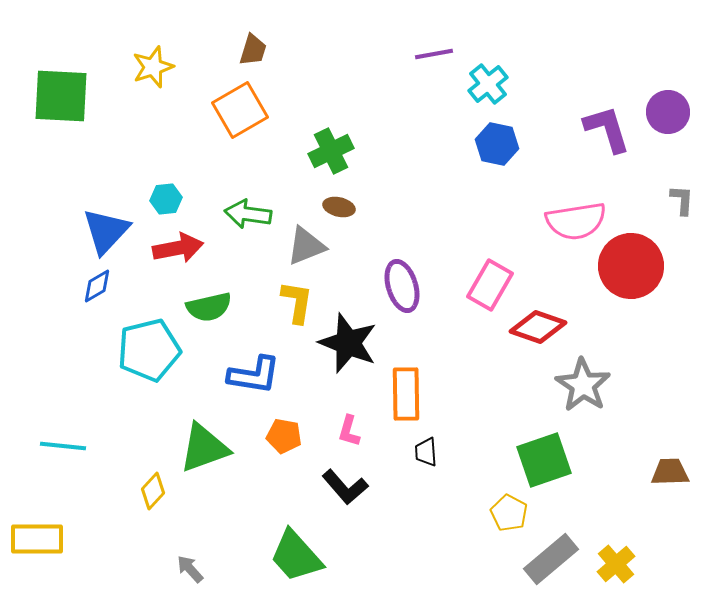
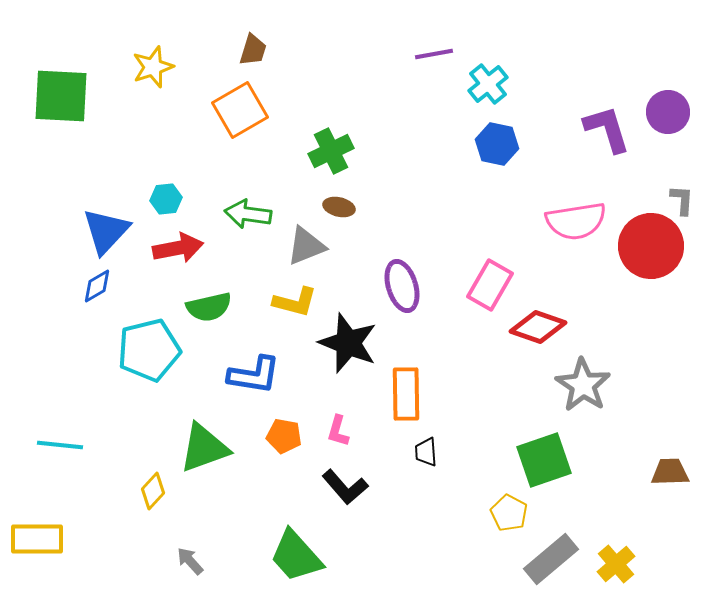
red circle at (631, 266): moved 20 px right, 20 px up
yellow L-shape at (297, 302): moved 2 px left; rotated 96 degrees clockwise
pink L-shape at (349, 431): moved 11 px left
cyan line at (63, 446): moved 3 px left, 1 px up
gray arrow at (190, 569): moved 8 px up
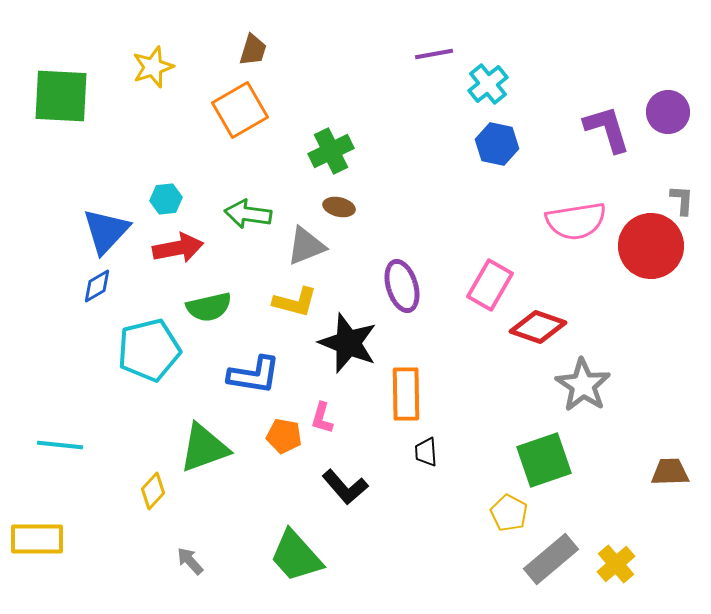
pink L-shape at (338, 431): moved 16 px left, 13 px up
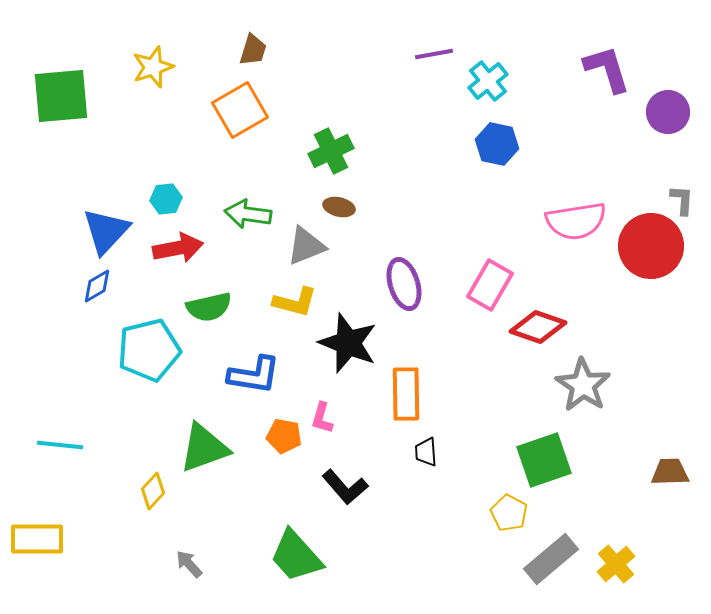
cyan cross at (488, 84): moved 3 px up
green square at (61, 96): rotated 8 degrees counterclockwise
purple L-shape at (607, 129): moved 60 px up
purple ellipse at (402, 286): moved 2 px right, 2 px up
gray arrow at (190, 561): moved 1 px left, 3 px down
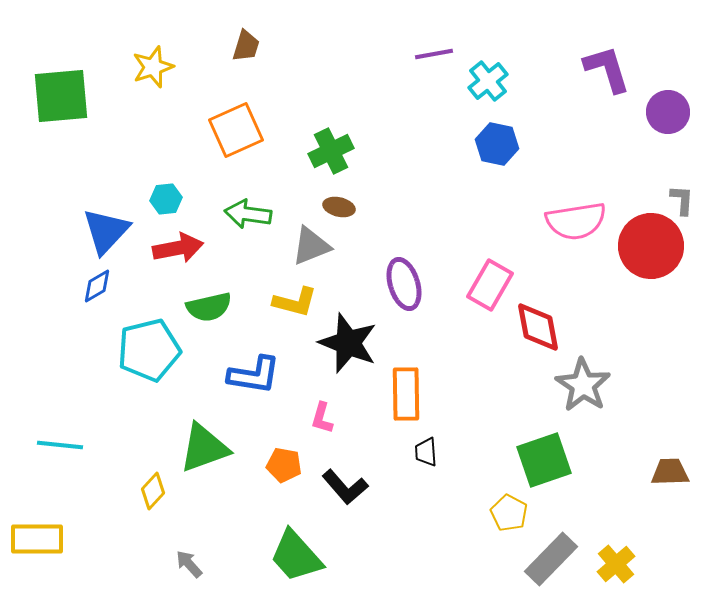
brown trapezoid at (253, 50): moved 7 px left, 4 px up
orange square at (240, 110): moved 4 px left, 20 px down; rotated 6 degrees clockwise
gray triangle at (306, 246): moved 5 px right
red diamond at (538, 327): rotated 60 degrees clockwise
orange pentagon at (284, 436): moved 29 px down
gray rectangle at (551, 559): rotated 6 degrees counterclockwise
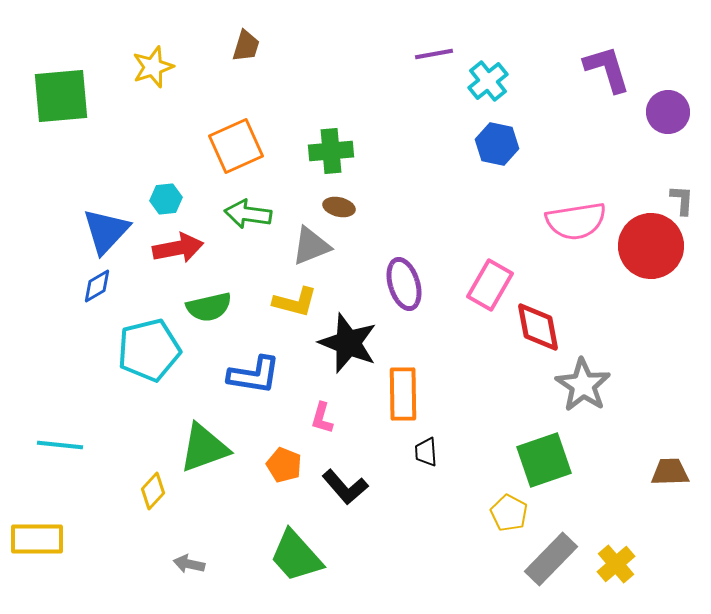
orange square at (236, 130): moved 16 px down
green cross at (331, 151): rotated 21 degrees clockwise
orange rectangle at (406, 394): moved 3 px left
orange pentagon at (284, 465): rotated 12 degrees clockwise
gray arrow at (189, 564): rotated 36 degrees counterclockwise
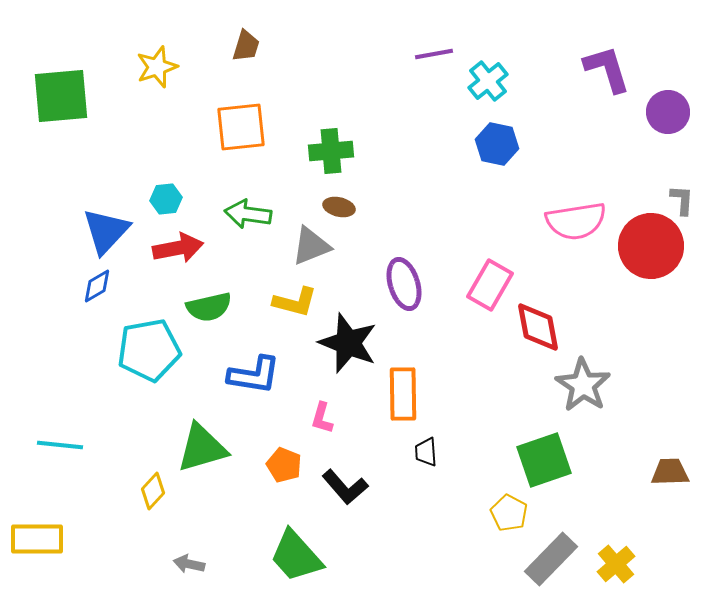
yellow star at (153, 67): moved 4 px right
orange square at (236, 146): moved 5 px right, 19 px up; rotated 18 degrees clockwise
cyan pentagon at (149, 350): rotated 4 degrees clockwise
green triangle at (204, 448): moved 2 px left; rotated 4 degrees clockwise
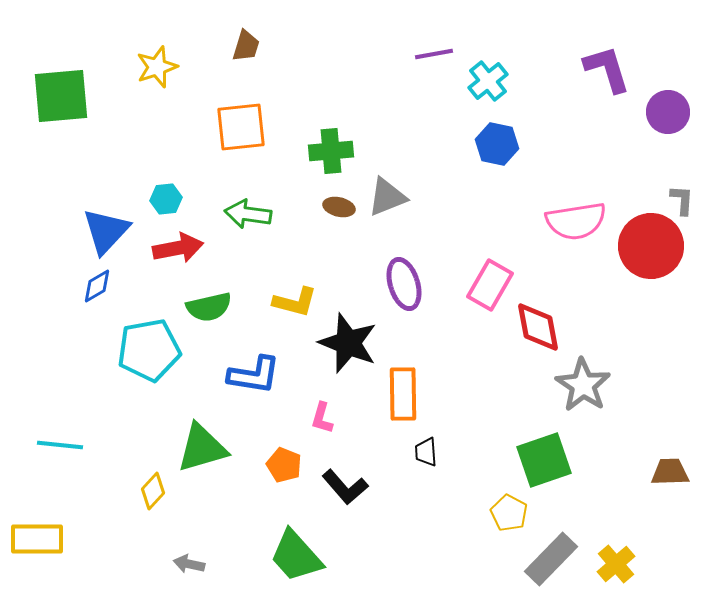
gray triangle at (311, 246): moved 76 px right, 49 px up
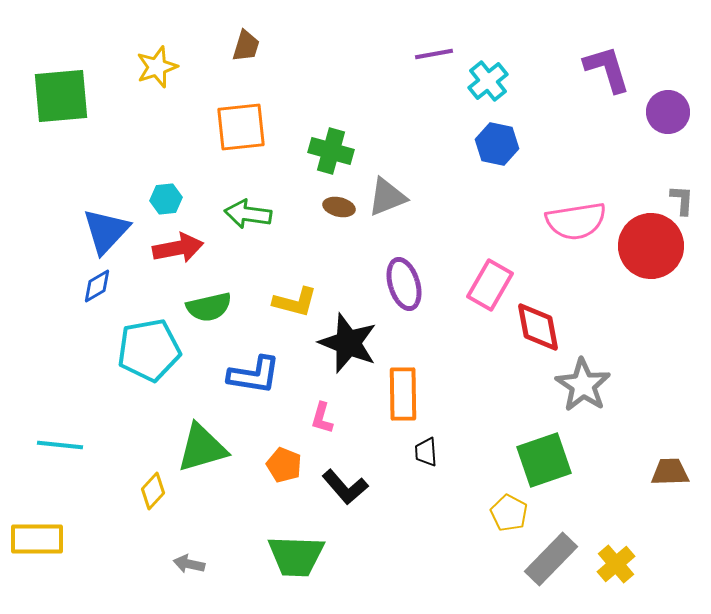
green cross at (331, 151): rotated 21 degrees clockwise
green trapezoid at (296, 556): rotated 46 degrees counterclockwise
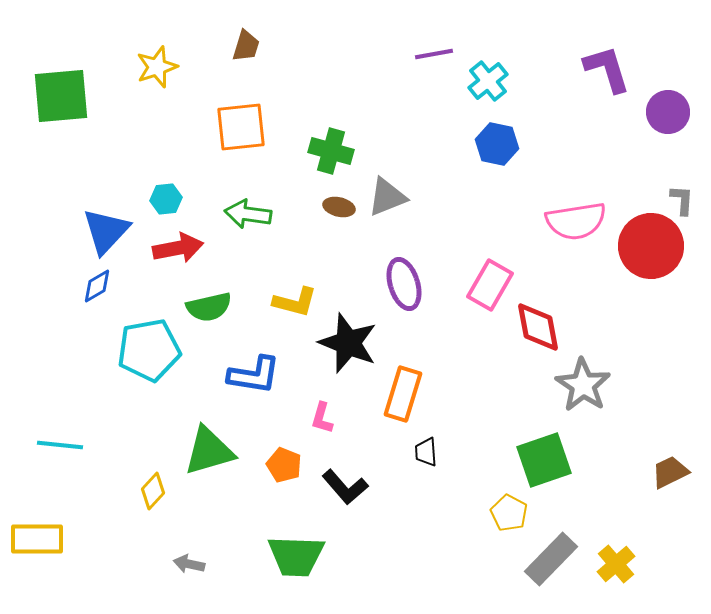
orange rectangle at (403, 394): rotated 18 degrees clockwise
green triangle at (202, 448): moved 7 px right, 3 px down
brown trapezoid at (670, 472): rotated 24 degrees counterclockwise
